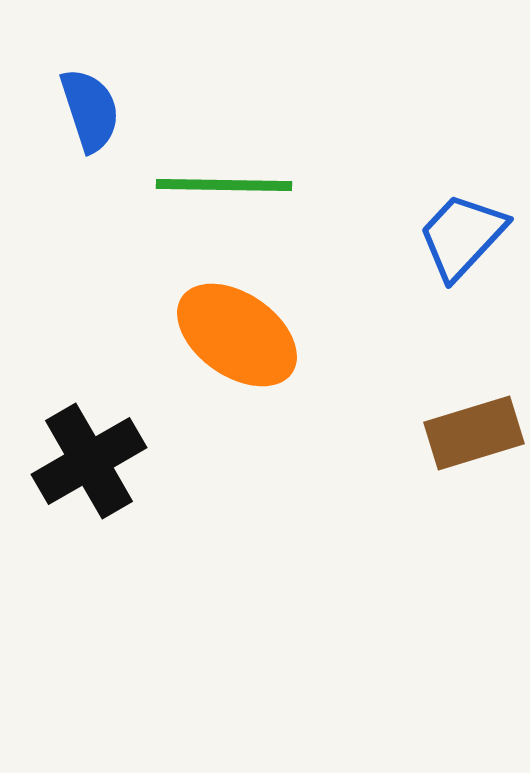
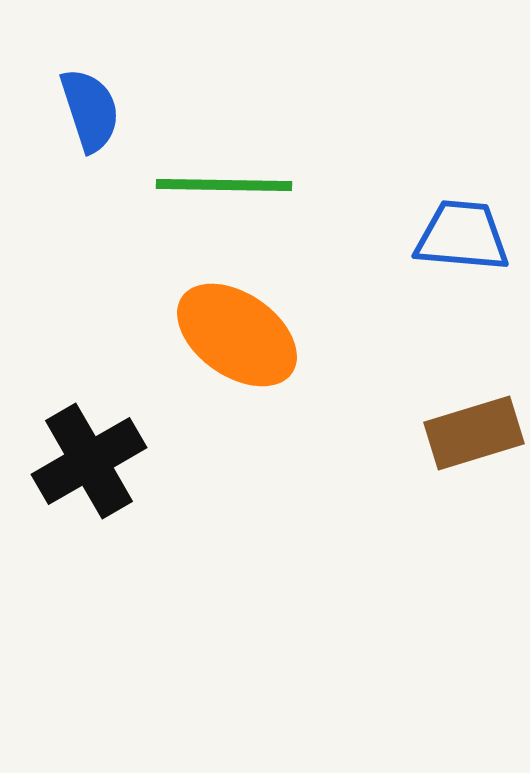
blue trapezoid: rotated 52 degrees clockwise
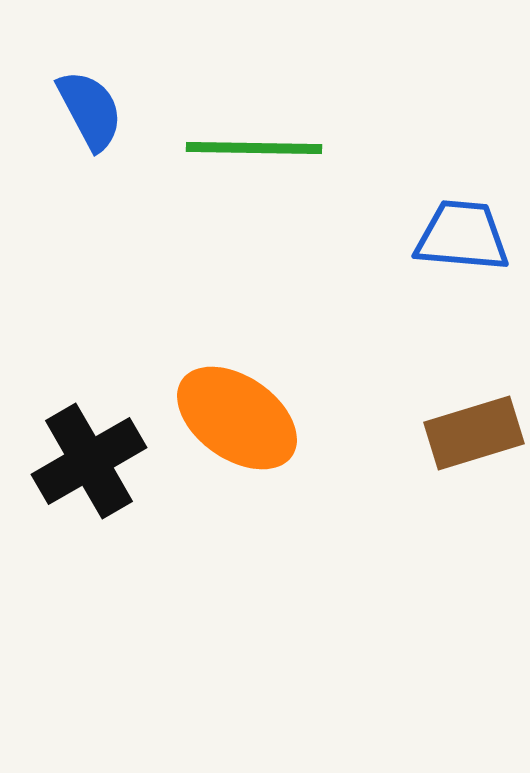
blue semicircle: rotated 10 degrees counterclockwise
green line: moved 30 px right, 37 px up
orange ellipse: moved 83 px down
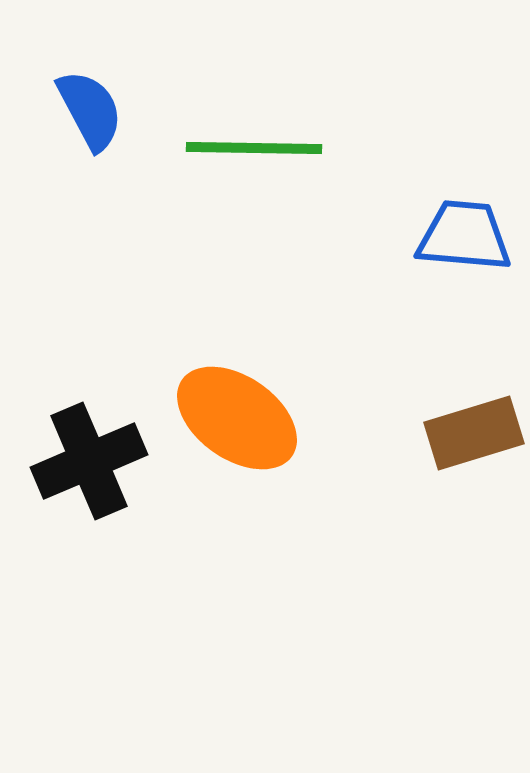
blue trapezoid: moved 2 px right
black cross: rotated 7 degrees clockwise
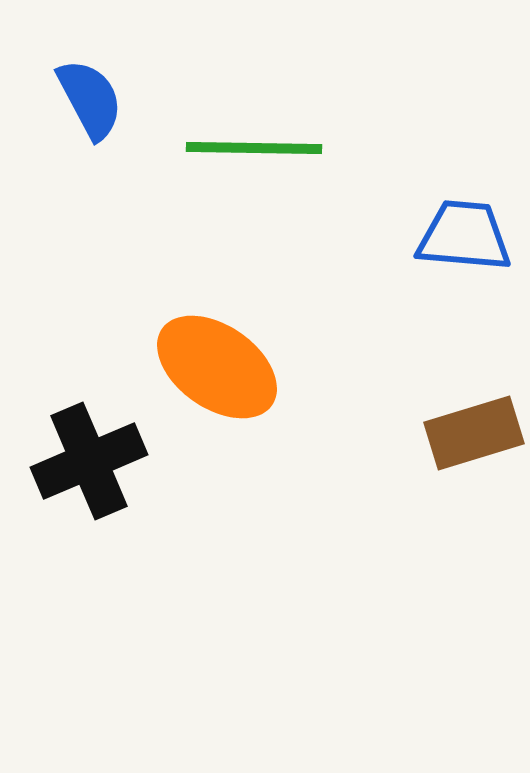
blue semicircle: moved 11 px up
orange ellipse: moved 20 px left, 51 px up
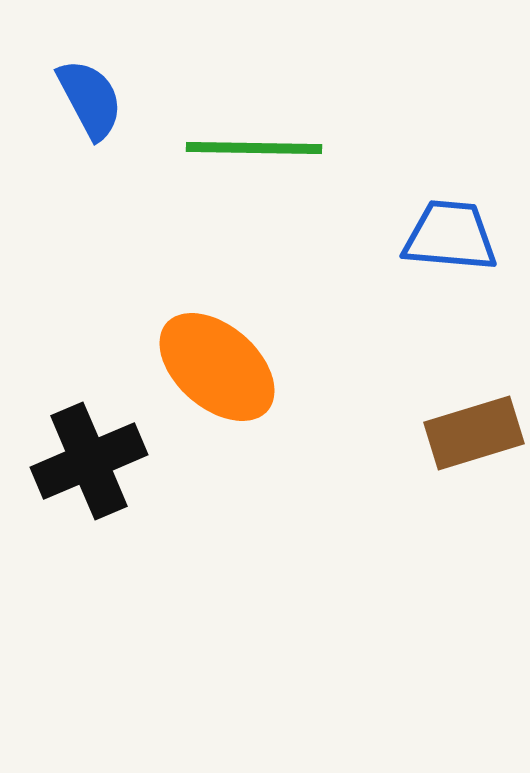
blue trapezoid: moved 14 px left
orange ellipse: rotated 6 degrees clockwise
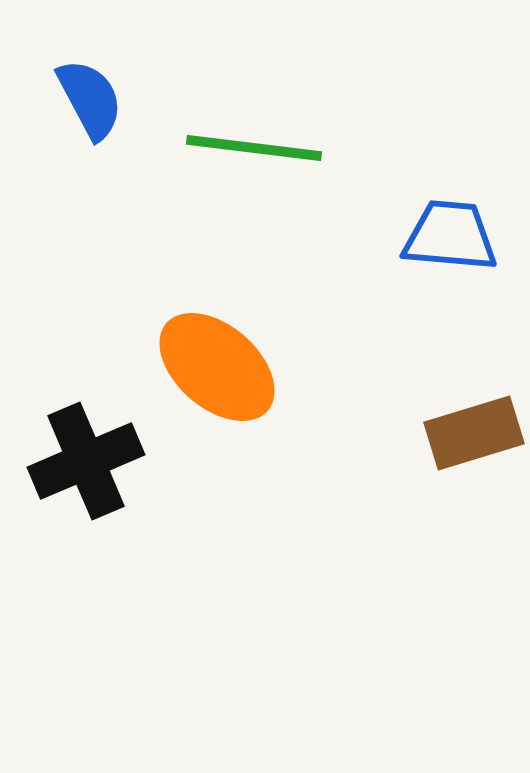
green line: rotated 6 degrees clockwise
black cross: moved 3 px left
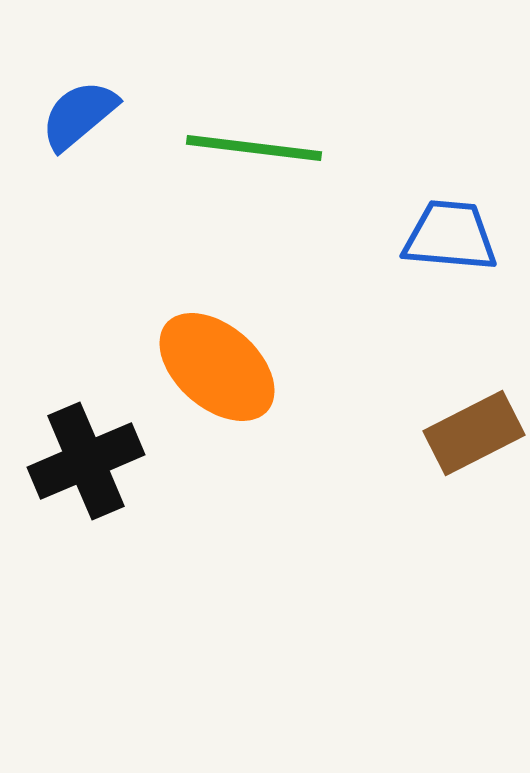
blue semicircle: moved 11 px left, 16 px down; rotated 102 degrees counterclockwise
brown rectangle: rotated 10 degrees counterclockwise
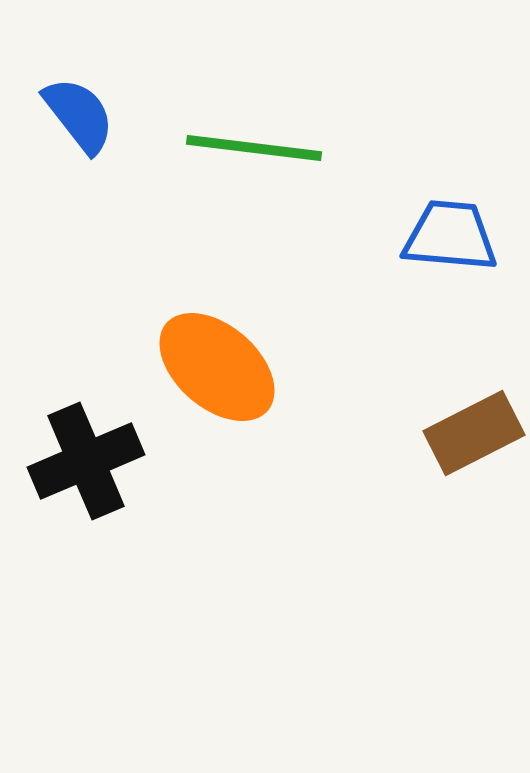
blue semicircle: rotated 92 degrees clockwise
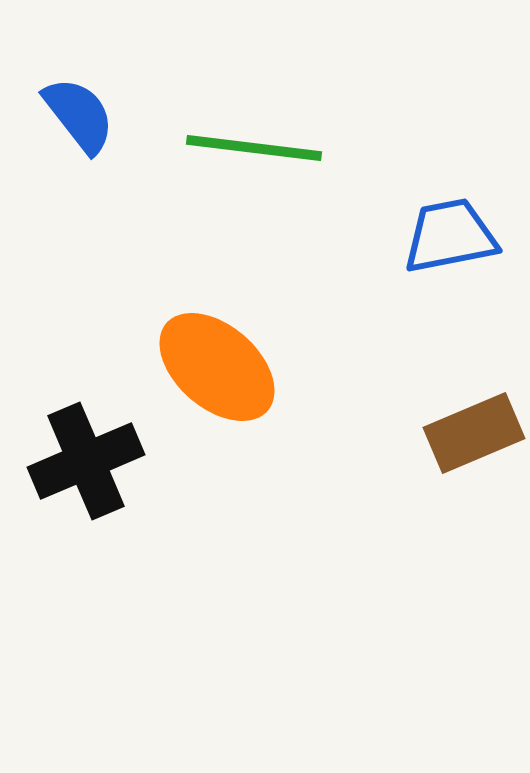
blue trapezoid: rotated 16 degrees counterclockwise
brown rectangle: rotated 4 degrees clockwise
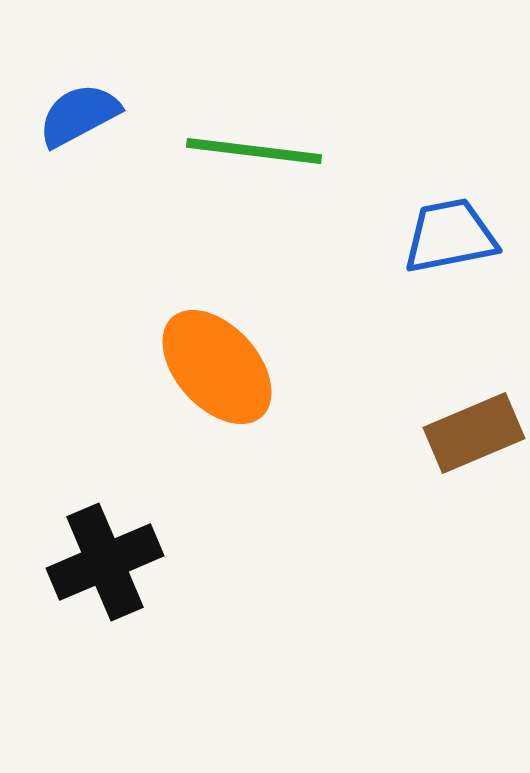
blue semicircle: rotated 80 degrees counterclockwise
green line: moved 3 px down
orange ellipse: rotated 7 degrees clockwise
black cross: moved 19 px right, 101 px down
